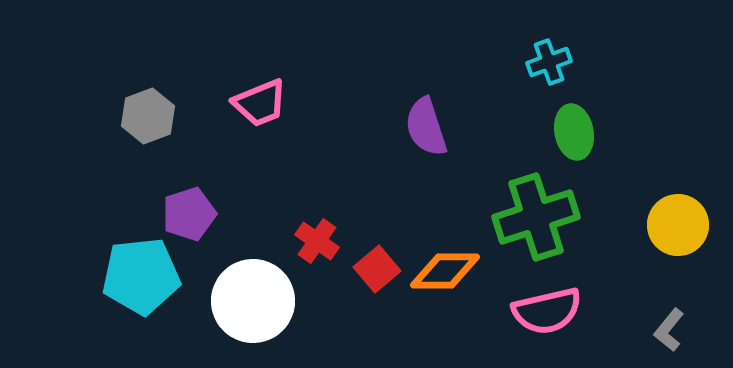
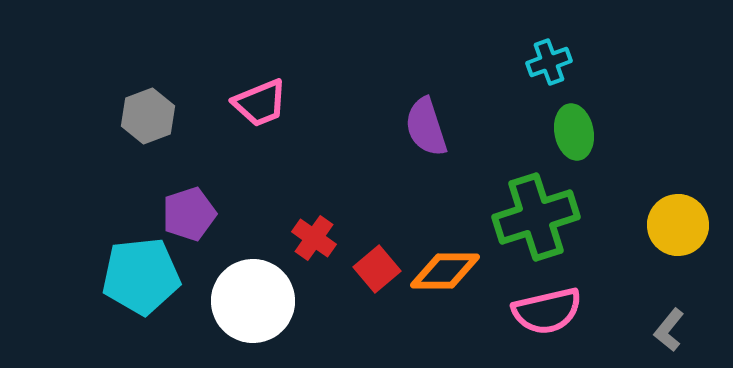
red cross: moved 3 px left, 3 px up
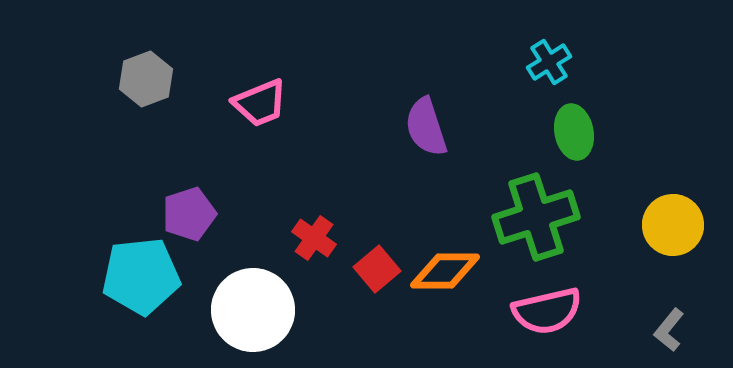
cyan cross: rotated 12 degrees counterclockwise
gray hexagon: moved 2 px left, 37 px up
yellow circle: moved 5 px left
white circle: moved 9 px down
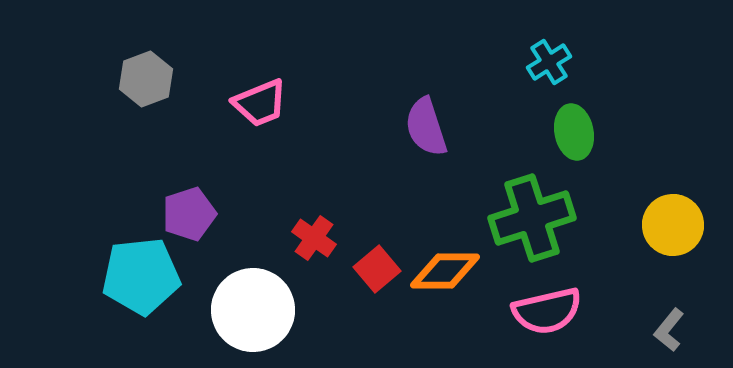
green cross: moved 4 px left, 1 px down
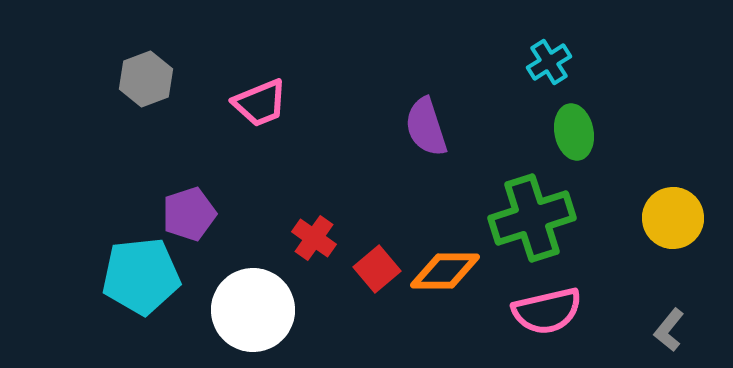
yellow circle: moved 7 px up
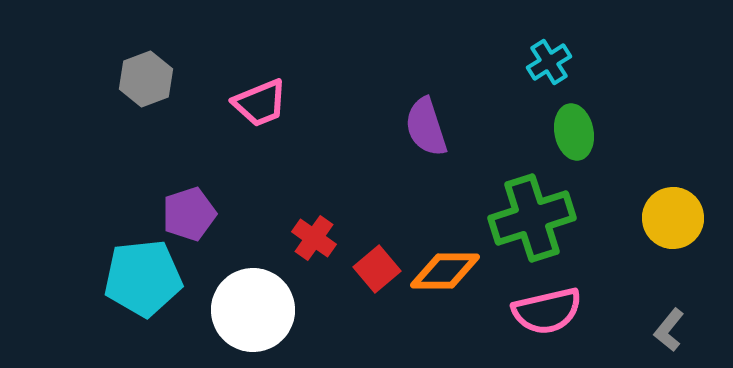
cyan pentagon: moved 2 px right, 2 px down
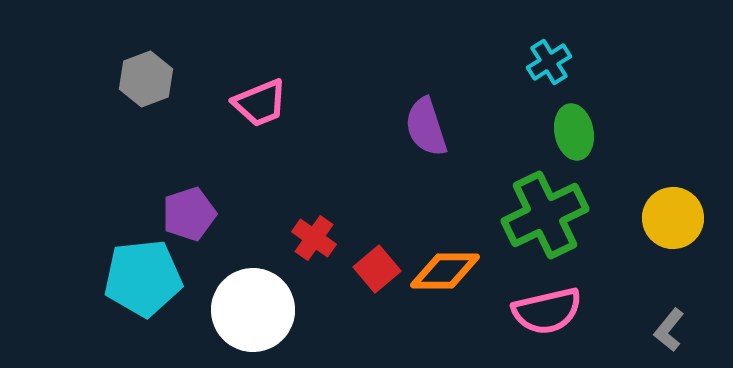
green cross: moved 13 px right, 3 px up; rotated 8 degrees counterclockwise
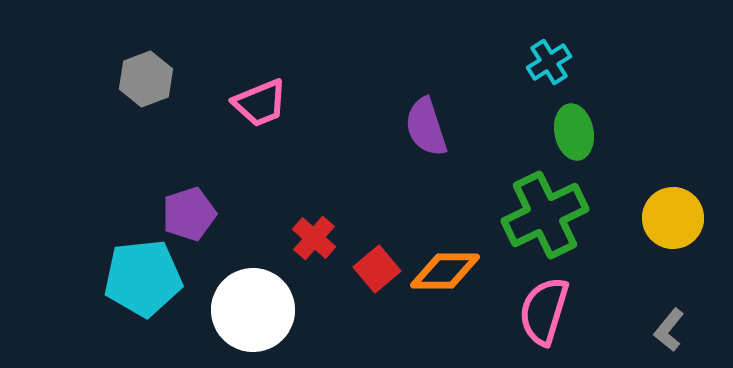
red cross: rotated 6 degrees clockwise
pink semicircle: moved 3 px left; rotated 120 degrees clockwise
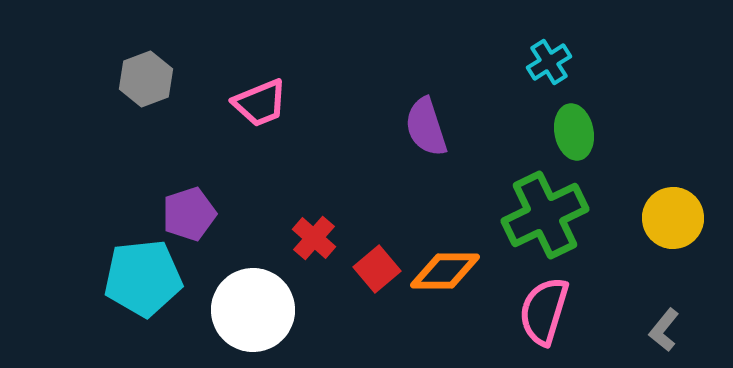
gray L-shape: moved 5 px left
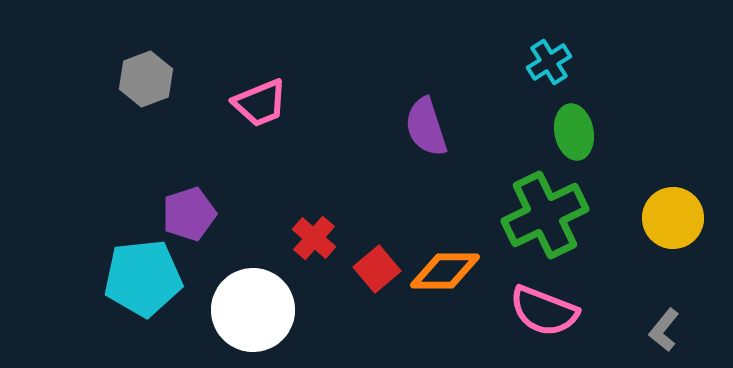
pink semicircle: rotated 86 degrees counterclockwise
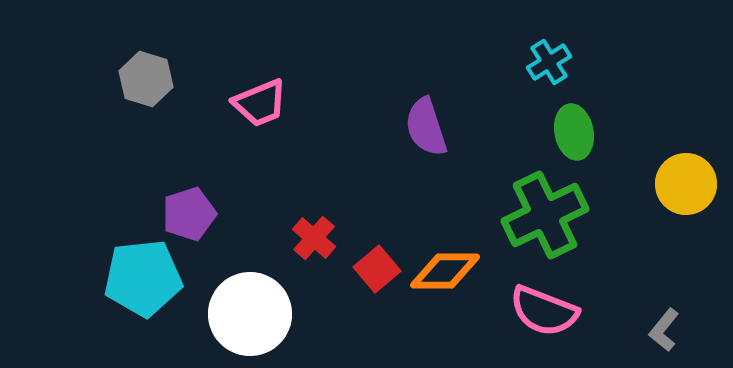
gray hexagon: rotated 22 degrees counterclockwise
yellow circle: moved 13 px right, 34 px up
white circle: moved 3 px left, 4 px down
